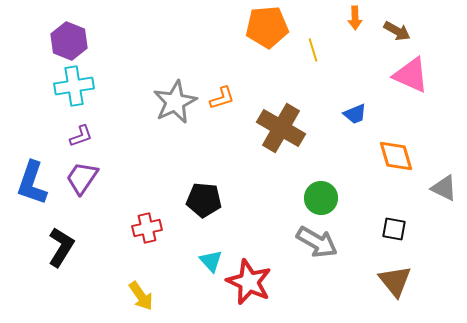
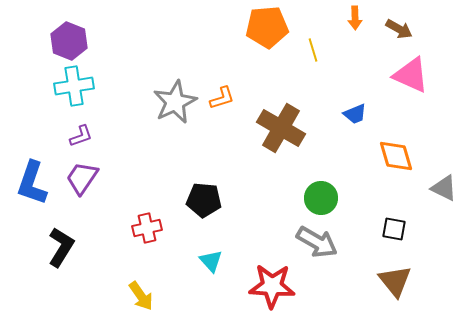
brown arrow: moved 2 px right, 2 px up
red star: moved 23 px right, 4 px down; rotated 21 degrees counterclockwise
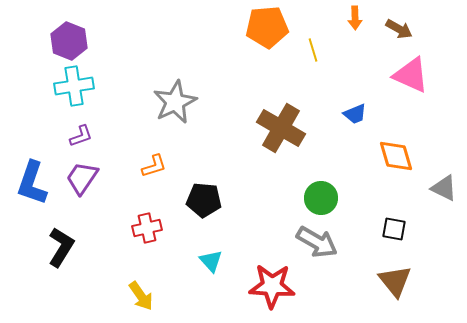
orange L-shape: moved 68 px left, 68 px down
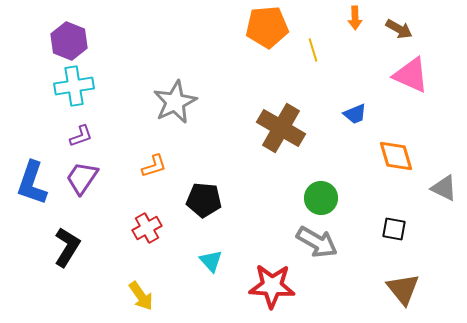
red cross: rotated 16 degrees counterclockwise
black L-shape: moved 6 px right
brown triangle: moved 8 px right, 8 px down
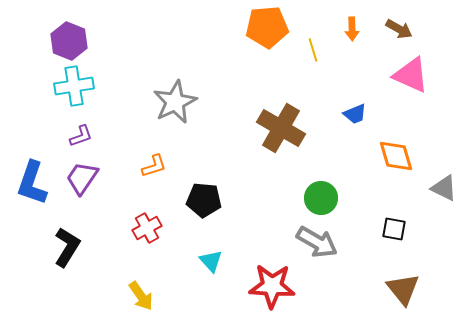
orange arrow: moved 3 px left, 11 px down
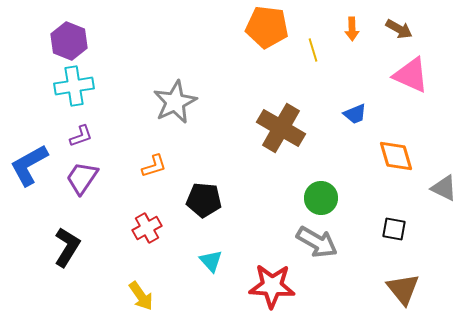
orange pentagon: rotated 12 degrees clockwise
blue L-shape: moved 3 px left, 18 px up; rotated 42 degrees clockwise
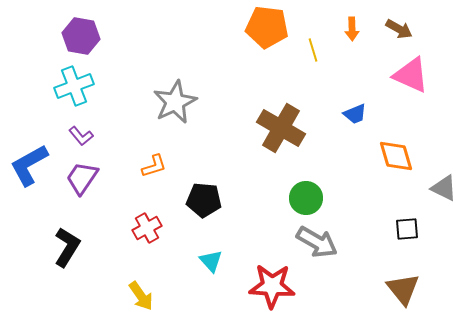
purple hexagon: moved 12 px right, 5 px up; rotated 12 degrees counterclockwise
cyan cross: rotated 12 degrees counterclockwise
purple L-shape: rotated 70 degrees clockwise
green circle: moved 15 px left
black square: moved 13 px right; rotated 15 degrees counterclockwise
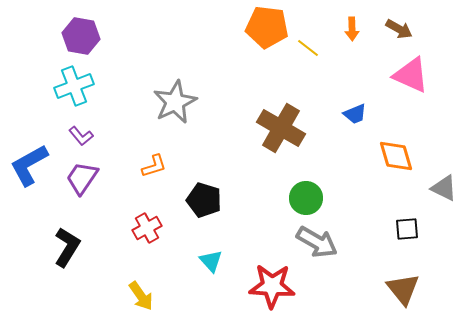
yellow line: moved 5 px left, 2 px up; rotated 35 degrees counterclockwise
black pentagon: rotated 12 degrees clockwise
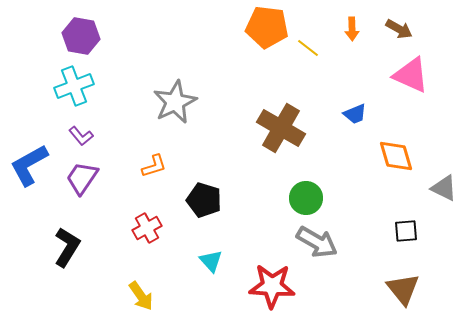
black square: moved 1 px left, 2 px down
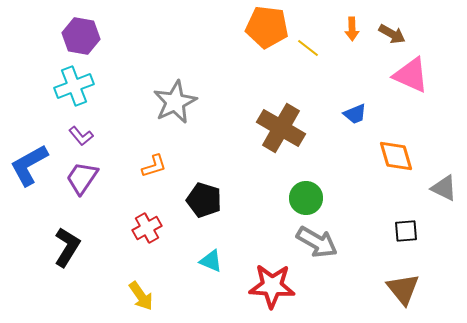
brown arrow: moved 7 px left, 5 px down
cyan triangle: rotated 25 degrees counterclockwise
